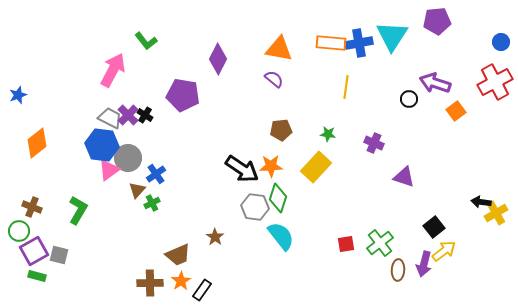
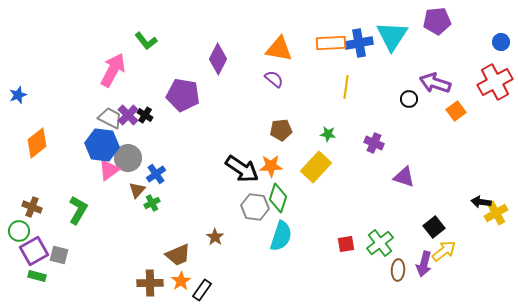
orange rectangle at (331, 43): rotated 8 degrees counterclockwise
cyan semicircle at (281, 236): rotated 56 degrees clockwise
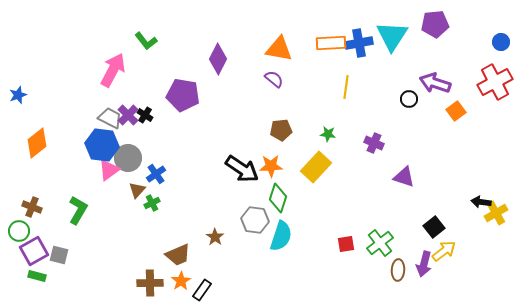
purple pentagon at (437, 21): moved 2 px left, 3 px down
gray hexagon at (255, 207): moved 13 px down
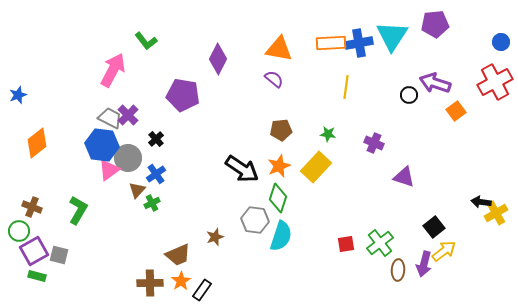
black circle at (409, 99): moved 4 px up
black cross at (145, 115): moved 11 px right, 24 px down; rotated 14 degrees clockwise
orange star at (271, 166): moved 8 px right; rotated 20 degrees counterclockwise
brown star at (215, 237): rotated 18 degrees clockwise
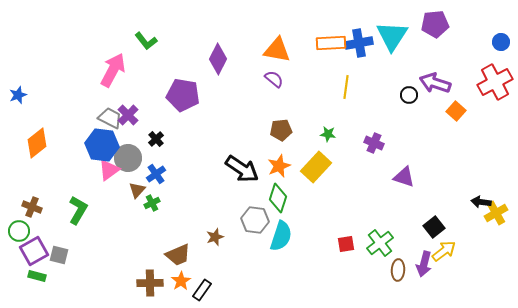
orange triangle at (279, 49): moved 2 px left, 1 px down
orange square at (456, 111): rotated 12 degrees counterclockwise
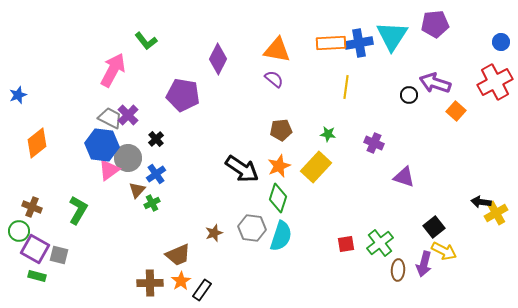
gray hexagon at (255, 220): moved 3 px left, 8 px down
brown star at (215, 237): moved 1 px left, 4 px up
purple square at (34, 251): moved 1 px right, 2 px up; rotated 32 degrees counterclockwise
yellow arrow at (444, 251): rotated 65 degrees clockwise
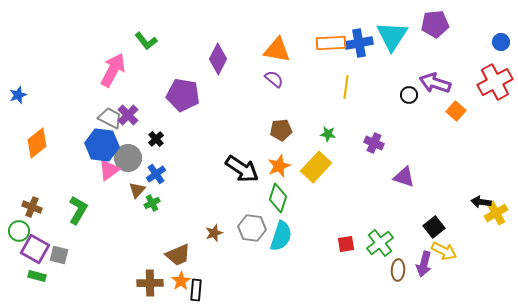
black rectangle at (202, 290): moved 6 px left; rotated 30 degrees counterclockwise
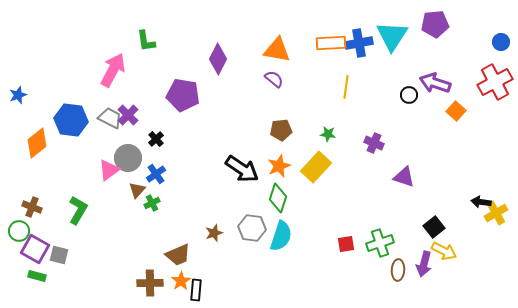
green L-shape at (146, 41): rotated 30 degrees clockwise
blue hexagon at (102, 145): moved 31 px left, 25 px up
green cross at (380, 243): rotated 20 degrees clockwise
